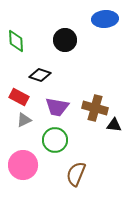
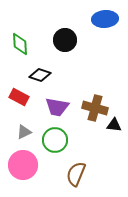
green diamond: moved 4 px right, 3 px down
gray triangle: moved 12 px down
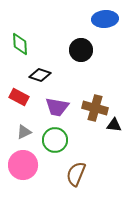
black circle: moved 16 px right, 10 px down
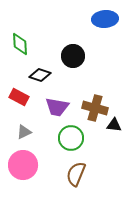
black circle: moved 8 px left, 6 px down
green circle: moved 16 px right, 2 px up
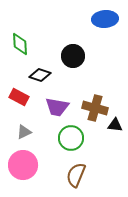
black triangle: moved 1 px right
brown semicircle: moved 1 px down
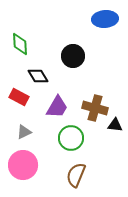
black diamond: moved 2 px left, 1 px down; rotated 40 degrees clockwise
purple trapezoid: rotated 70 degrees counterclockwise
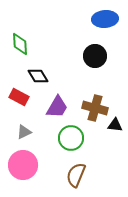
black circle: moved 22 px right
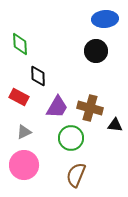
black circle: moved 1 px right, 5 px up
black diamond: rotated 30 degrees clockwise
brown cross: moved 5 px left
pink circle: moved 1 px right
